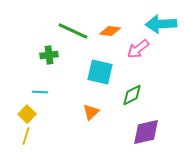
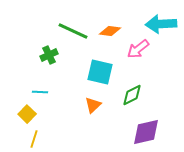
green cross: rotated 18 degrees counterclockwise
orange triangle: moved 2 px right, 7 px up
yellow line: moved 8 px right, 3 px down
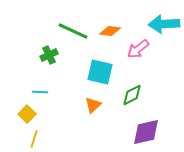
cyan arrow: moved 3 px right
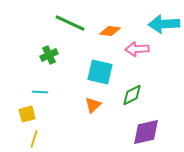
green line: moved 3 px left, 8 px up
pink arrow: moved 1 px left; rotated 35 degrees clockwise
yellow square: rotated 30 degrees clockwise
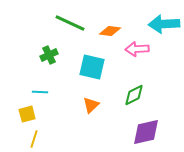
cyan square: moved 8 px left, 5 px up
green diamond: moved 2 px right
orange triangle: moved 2 px left
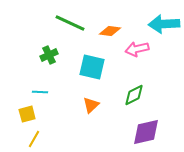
pink arrow: rotated 10 degrees counterclockwise
yellow line: rotated 12 degrees clockwise
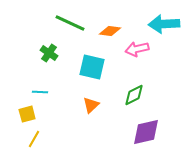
green cross: moved 2 px up; rotated 30 degrees counterclockwise
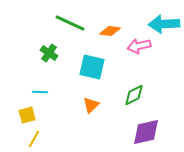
pink arrow: moved 2 px right, 3 px up
yellow square: moved 1 px down
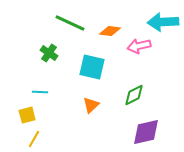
cyan arrow: moved 1 px left, 2 px up
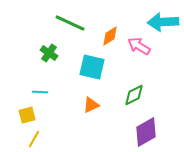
orange diamond: moved 5 px down; rotated 40 degrees counterclockwise
pink arrow: rotated 45 degrees clockwise
orange triangle: rotated 18 degrees clockwise
purple diamond: rotated 16 degrees counterclockwise
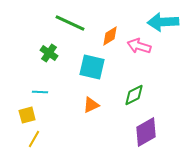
pink arrow: rotated 15 degrees counterclockwise
